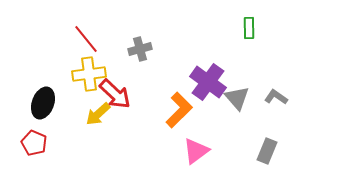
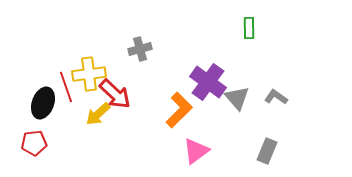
red line: moved 20 px left, 48 px down; rotated 20 degrees clockwise
red pentagon: rotated 30 degrees counterclockwise
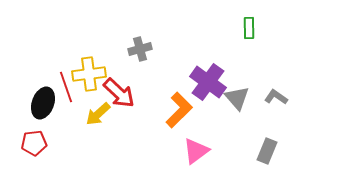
red arrow: moved 4 px right, 1 px up
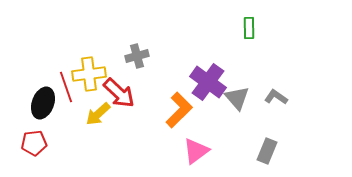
gray cross: moved 3 px left, 7 px down
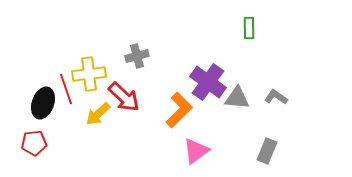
red line: moved 2 px down
red arrow: moved 5 px right, 4 px down
gray triangle: rotated 44 degrees counterclockwise
